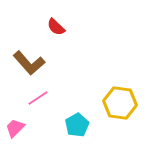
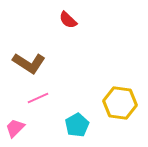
red semicircle: moved 12 px right, 7 px up
brown L-shape: rotated 16 degrees counterclockwise
pink line: rotated 10 degrees clockwise
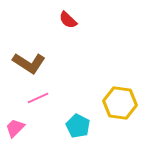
cyan pentagon: moved 1 px right, 1 px down; rotated 15 degrees counterclockwise
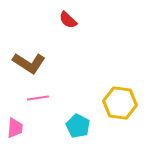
pink line: rotated 15 degrees clockwise
pink trapezoid: rotated 140 degrees clockwise
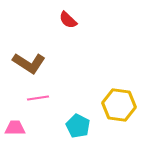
yellow hexagon: moved 1 px left, 2 px down
pink trapezoid: rotated 95 degrees counterclockwise
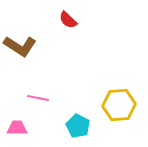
brown L-shape: moved 9 px left, 17 px up
pink line: rotated 20 degrees clockwise
yellow hexagon: rotated 12 degrees counterclockwise
pink trapezoid: moved 2 px right
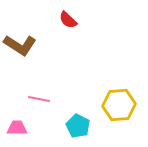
brown L-shape: moved 1 px up
pink line: moved 1 px right, 1 px down
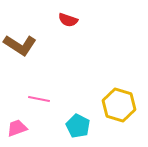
red semicircle: rotated 24 degrees counterclockwise
yellow hexagon: rotated 20 degrees clockwise
pink trapezoid: rotated 20 degrees counterclockwise
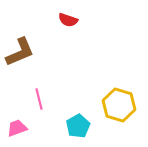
brown L-shape: moved 7 px down; rotated 56 degrees counterclockwise
pink line: rotated 65 degrees clockwise
cyan pentagon: rotated 15 degrees clockwise
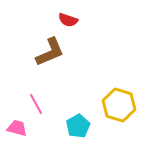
brown L-shape: moved 30 px right
pink line: moved 3 px left, 5 px down; rotated 15 degrees counterclockwise
pink trapezoid: rotated 35 degrees clockwise
